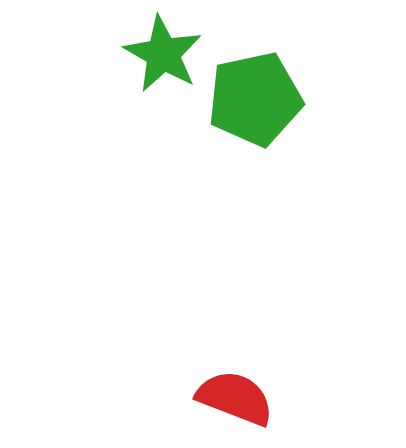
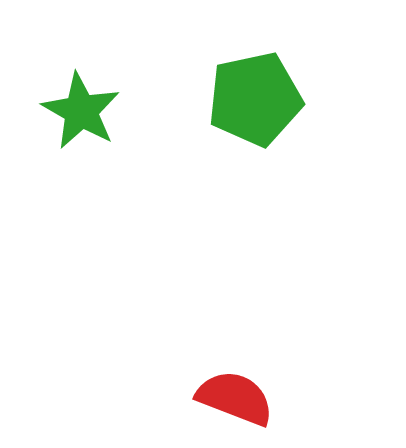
green star: moved 82 px left, 57 px down
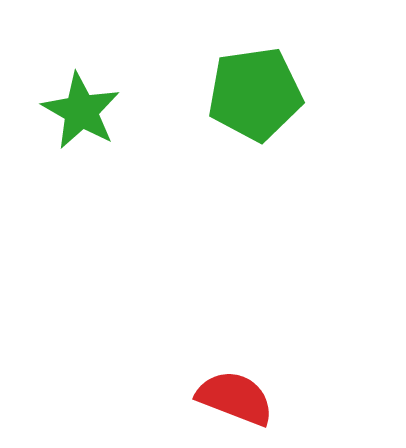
green pentagon: moved 5 px up; rotated 4 degrees clockwise
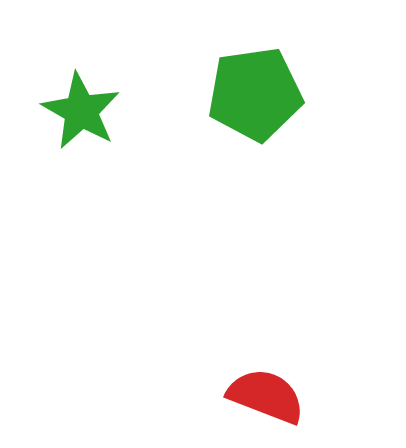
red semicircle: moved 31 px right, 2 px up
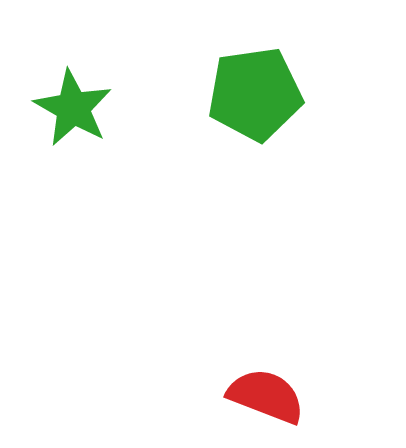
green star: moved 8 px left, 3 px up
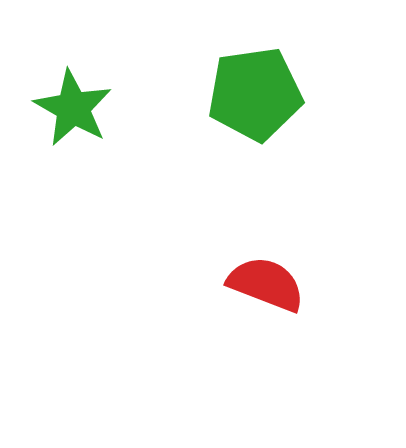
red semicircle: moved 112 px up
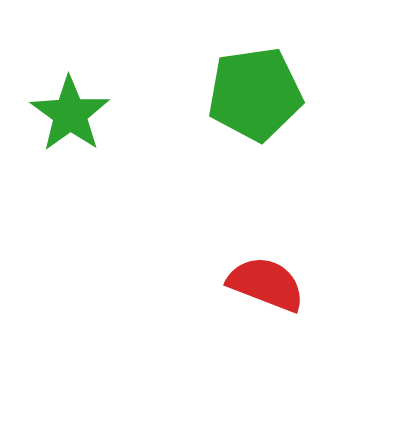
green star: moved 3 px left, 6 px down; rotated 6 degrees clockwise
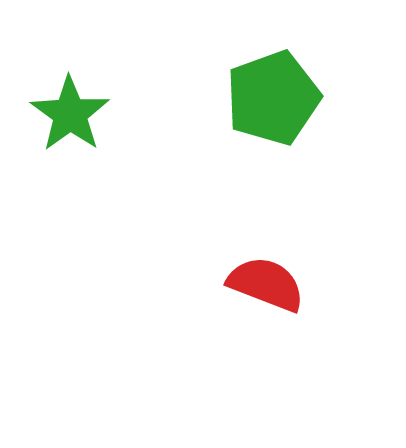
green pentagon: moved 18 px right, 4 px down; rotated 12 degrees counterclockwise
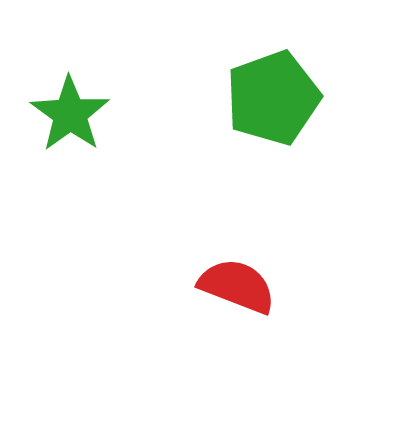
red semicircle: moved 29 px left, 2 px down
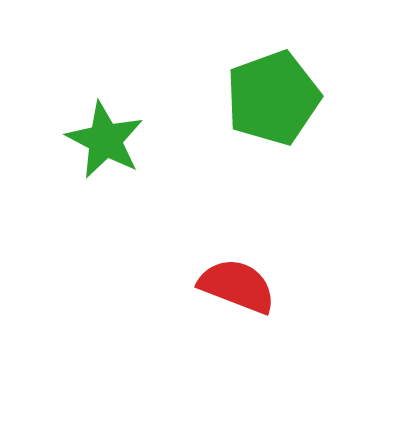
green star: moved 35 px right, 26 px down; rotated 8 degrees counterclockwise
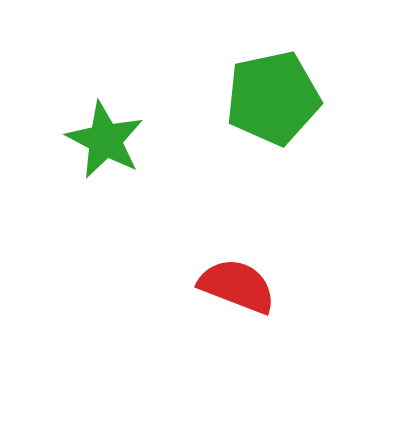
green pentagon: rotated 8 degrees clockwise
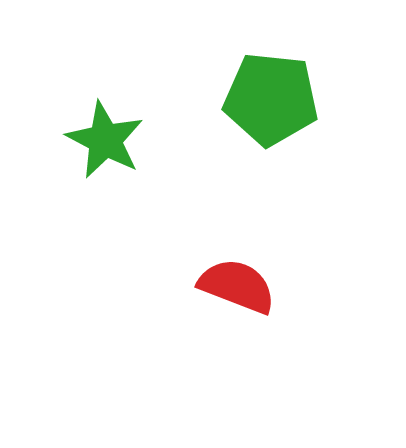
green pentagon: moved 2 px left, 1 px down; rotated 18 degrees clockwise
